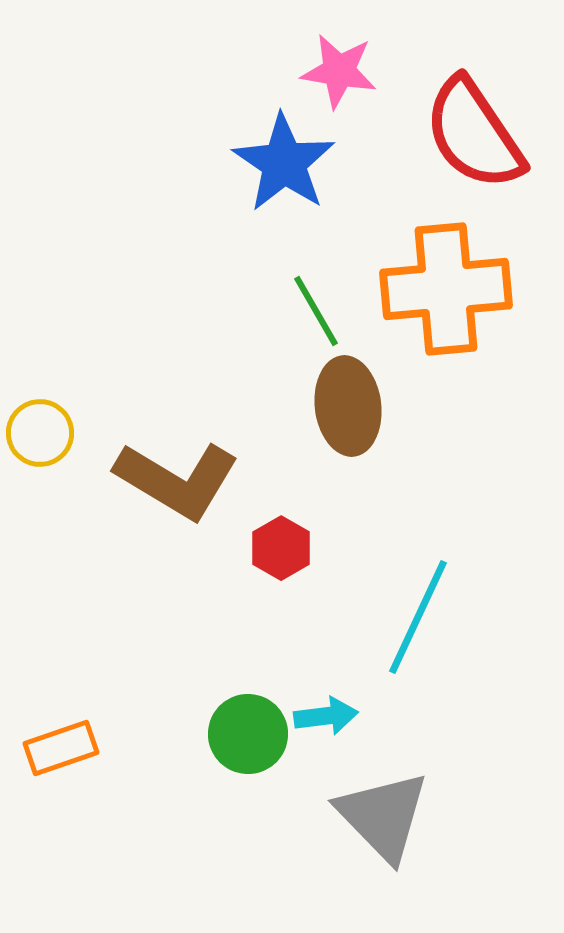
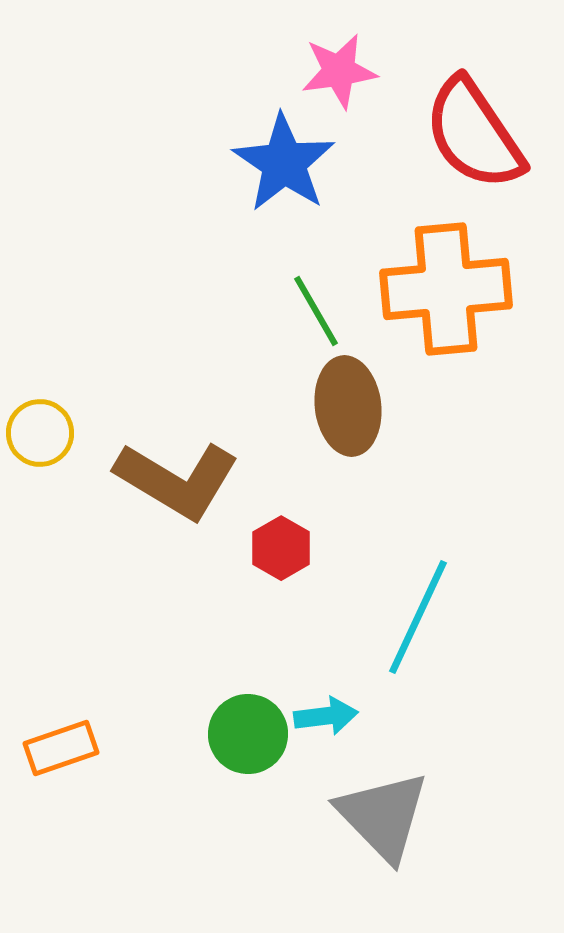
pink star: rotated 18 degrees counterclockwise
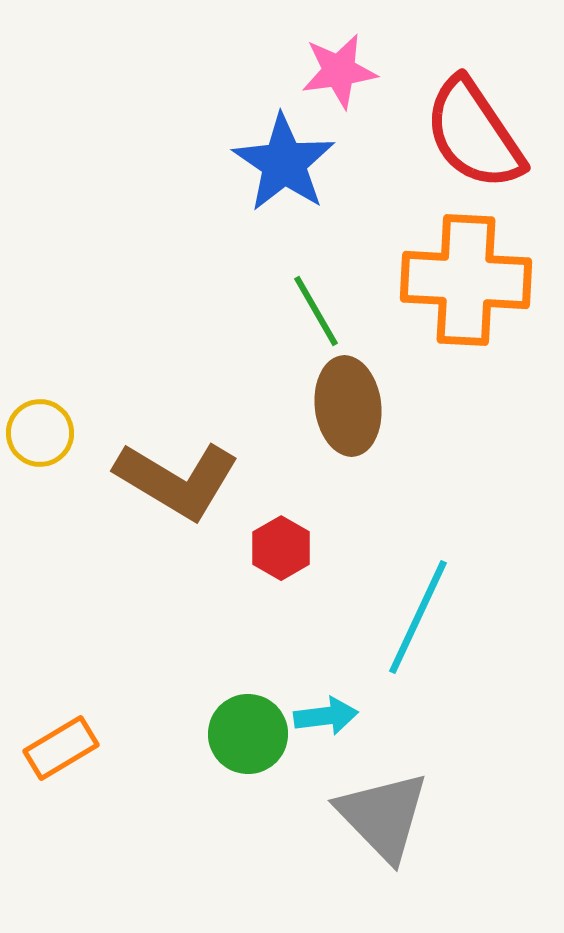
orange cross: moved 20 px right, 9 px up; rotated 8 degrees clockwise
orange rectangle: rotated 12 degrees counterclockwise
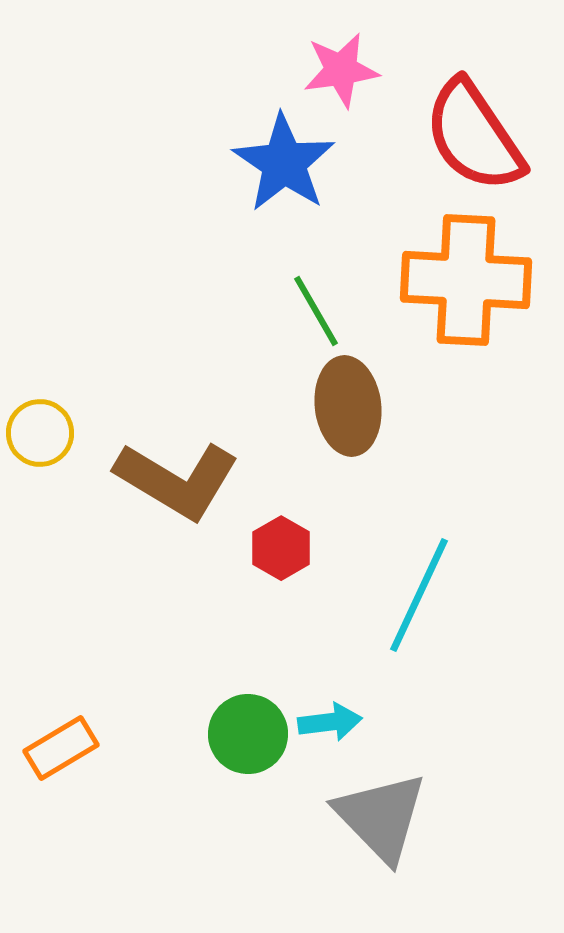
pink star: moved 2 px right, 1 px up
red semicircle: moved 2 px down
cyan line: moved 1 px right, 22 px up
cyan arrow: moved 4 px right, 6 px down
gray triangle: moved 2 px left, 1 px down
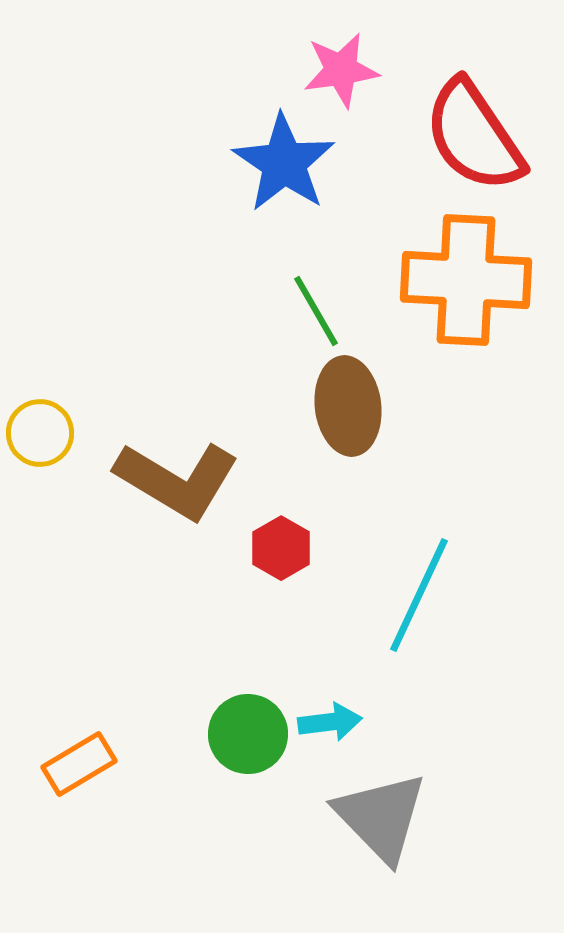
orange rectangle: moved 18 px right, 16 px down
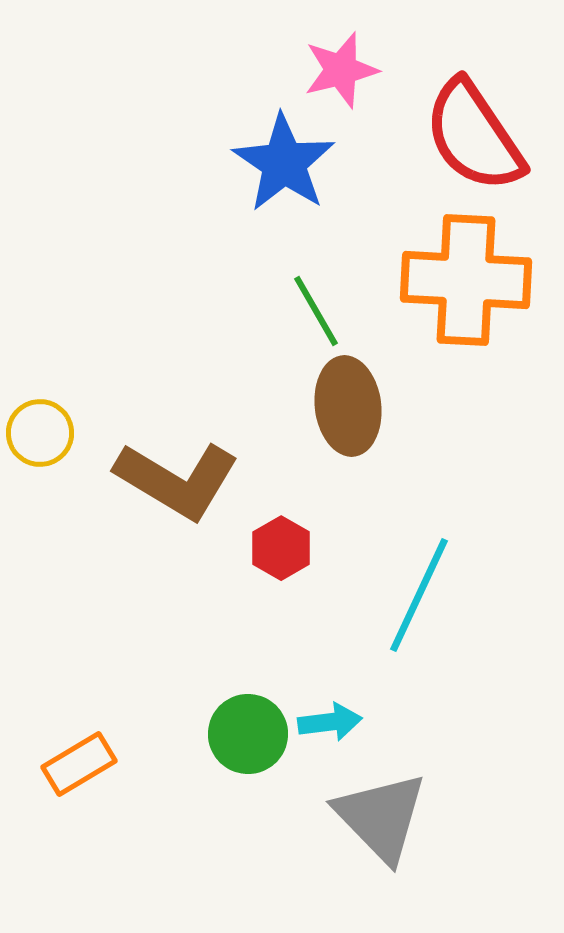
pink star: rotated 6 degrees counterclockwise
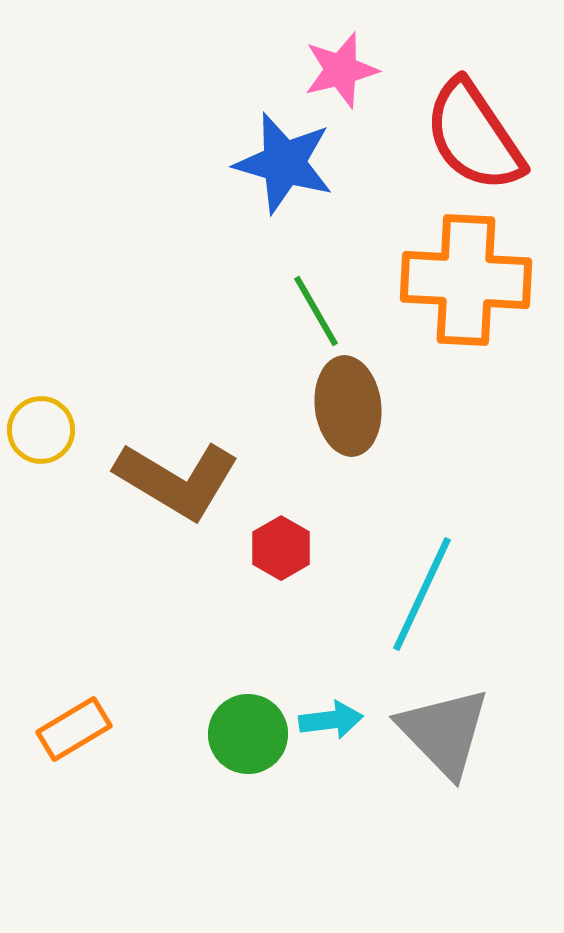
blue star: rotated 18 degrees counterclockwise
yellow circle: moved 1 px right, 3 px up
cyan line: moved 3 px right, 1 px up
cyan arrow: moved 1 px right, 2 px up
orange rectangle: moved 5 px left, 35 px up
gray triangle: moved 63 px right, 85 px up
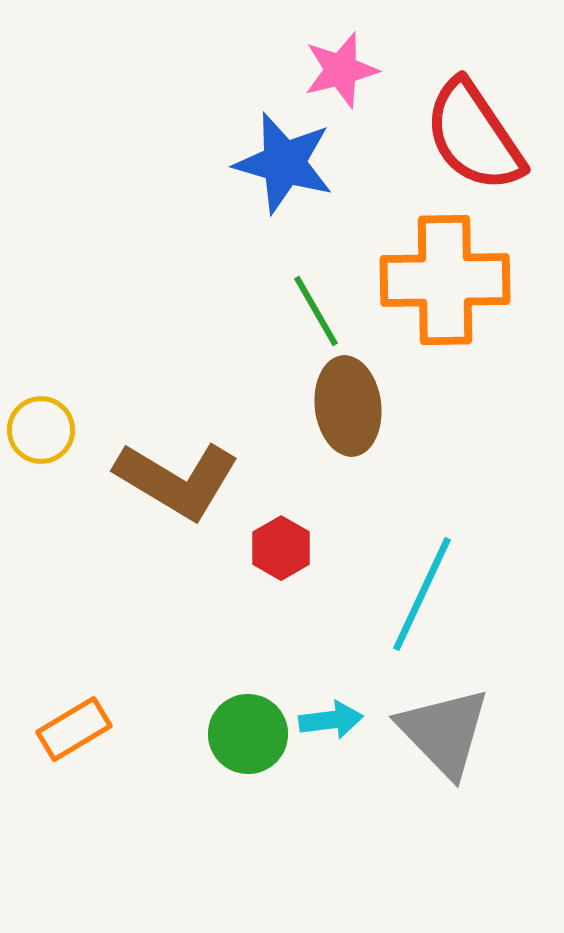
orange cross: moved 21 px left; rotated 4 degrees counterclockwise
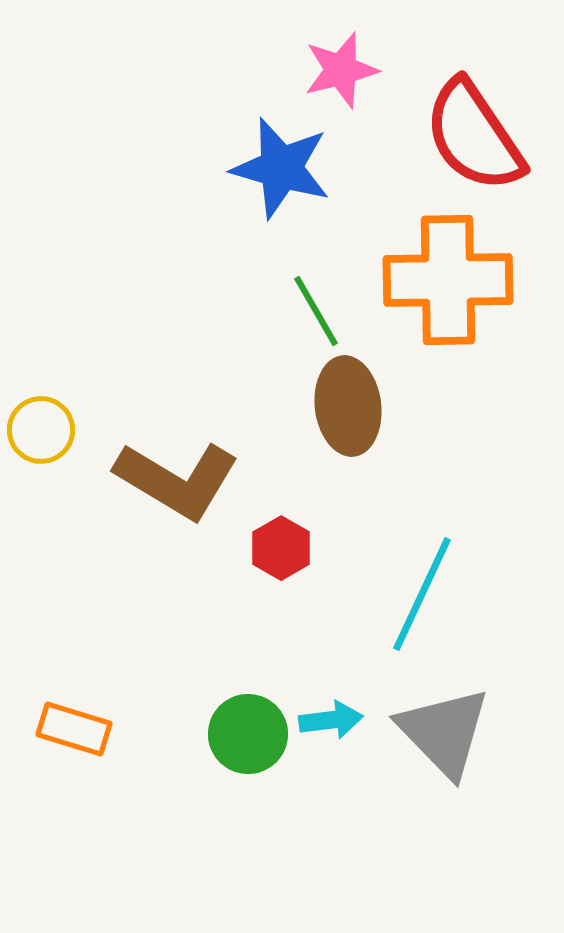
blue star: moved 3 px left, 5 px down
orange cross: moved 3 px right
orange rectangle: rotated 48 degrees clockwise
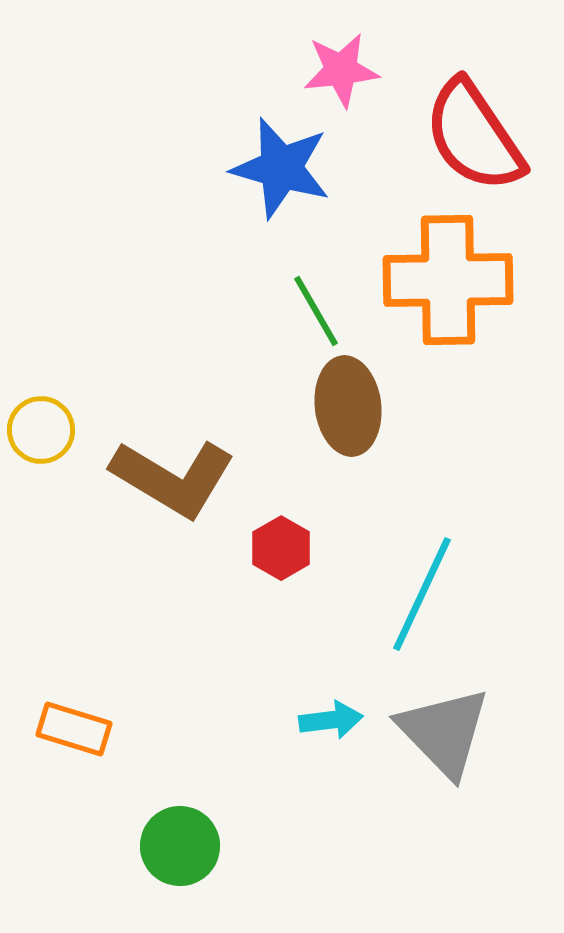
pink star: rotated 8 degrees clockwise
brown L-shape: moved 4 px left, 2 px up
green circle: moved 68 px left, 112 px down
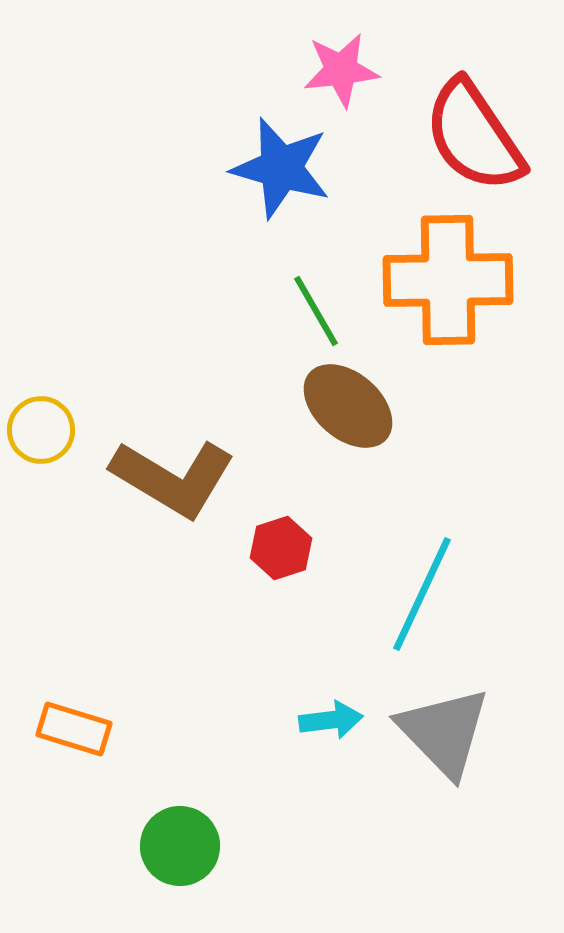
brown ellipse: rotated 42 degrees counterclockwise
red hexagon: rotated 12 degrees clockwise
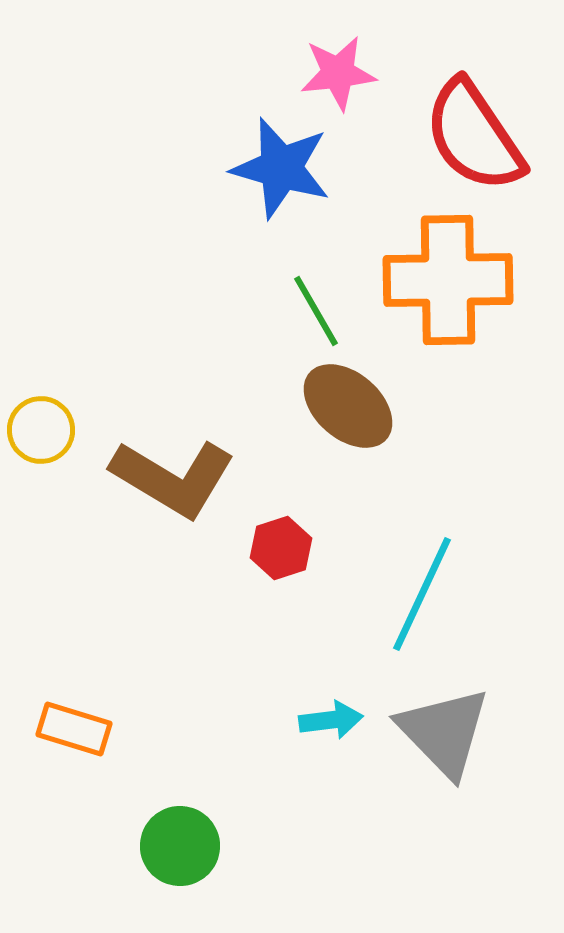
pink star: moved 3 px left, 3 px down
